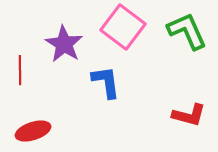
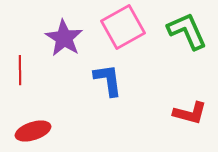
pink square: rotated 24 degrees clockwise
purple star: moved 6 px up
blue L-shape: moved 2 px right, 2 px up
red L-shape: moved 1 px right, 2 px up
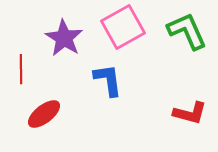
red line: moved 1 px right, 1 px up
red ellipse: moved 11 px right, 17 px up; rotated 20 degrees counterclockwise
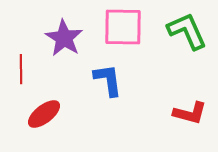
pink square: rotated 30 degrees clockwise
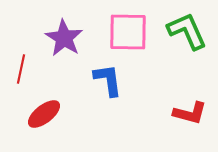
pink square: moved 5 px right, 5 px down
red line: rotated 12 degrees clockwise
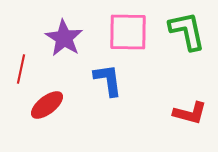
green L-shape: rotated 12 degrees clockwise
red ellipse: moved 3 px right, 9 px up
